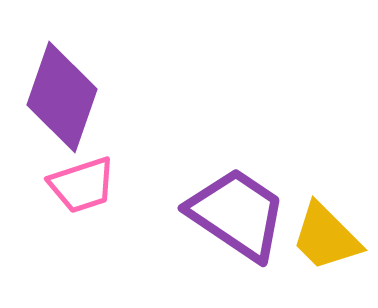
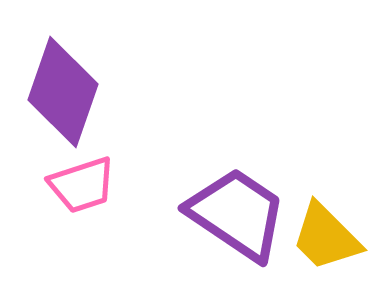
purple diamond: moved 1 px right, 5 px up
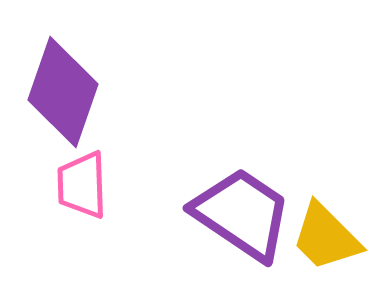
pink trapezoid: rotated 106 degrees clockwise
purple trapezoid: moved 5 px right
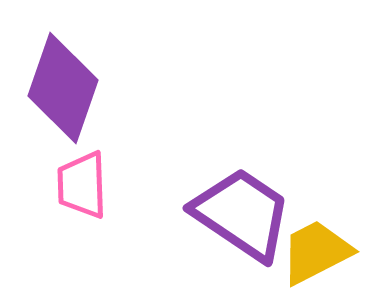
purple diamond: moved 4 px up
yellow trapezoid: moved 10 px left, 15 px down; rotated 108 degrees clockwise
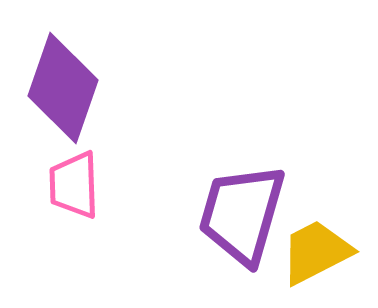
pink trapezoid: moved 8 px left
purple trapezoid: rotated 108 degrees counterclockwise
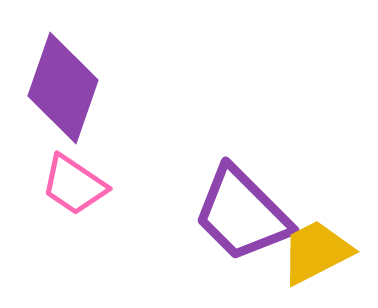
pink trapezoid: rotated 54 degrees counterclockwise
purple trapezoid: rotated 61 degrees counterclockwise
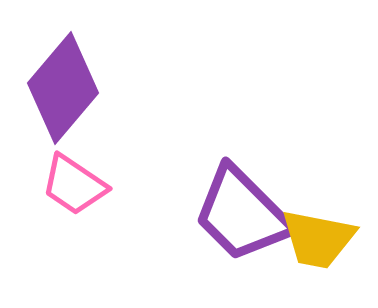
purple diamond: rotated 21 degrees clockwise
yellow trapezoid: moved 2 px right, 13 px up; rotated 142 degrees counterclockwise
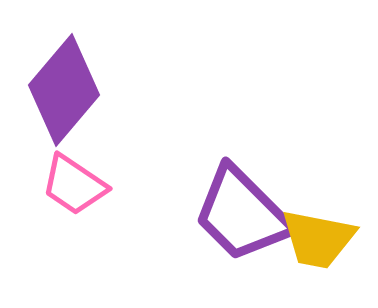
purple diamond: moved 1 px right, 2 px down
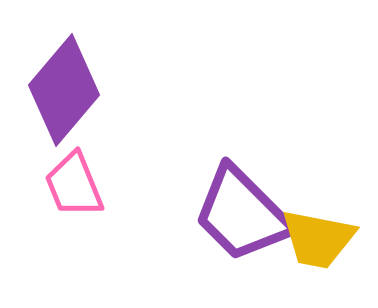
pink trapezoid: rotated 34 degrees clockwise
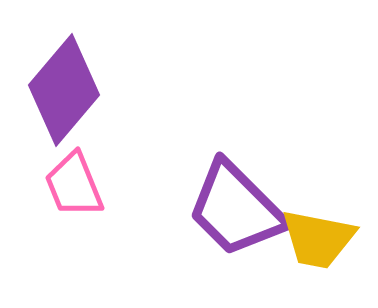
purple trapezoid: moved 6 px left, 5 px up
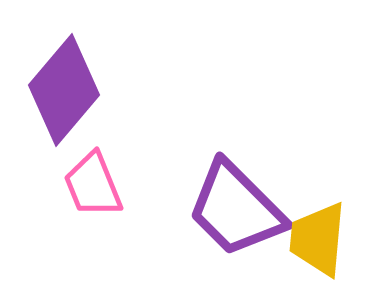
pink trapezoid: moved 19 px right
yellow trapezoid: rotated 84 degrees clockwise
